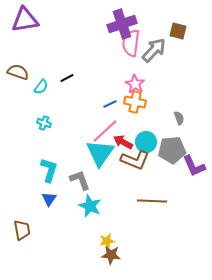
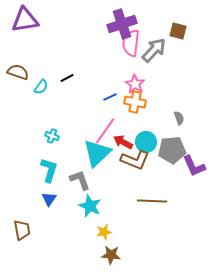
blue line: moved 7 px up
cyan cross: moved 8 px right, 13 px down
pink line: rotated 12 degrees counterclockwise
cyan triangle: moved 3 px left; rotated 12 degrees clockwise
yellow star: moved 3 px left, 9 px up
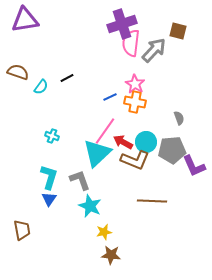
cyan L-shape: moved 7 px down
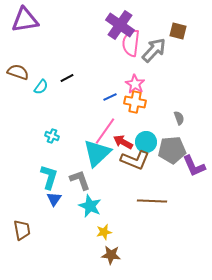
purple cross: moved 2 px left, 1 px down; rotated 36 degrees counterclockwise
blue triangle: moved 5 px right
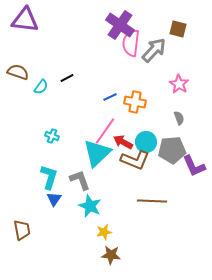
purple triangle: rotated 16 degrees clockwise
brown square: moved 2 px up
pink star: moved 44 px right
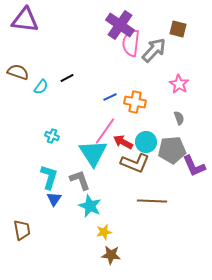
cyan triangle: moved 4 px left; rotated 20 degrees counterclockwise
brown L-shape: moved 3 px down
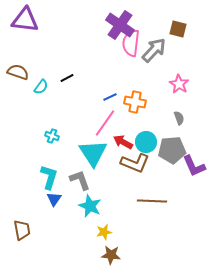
pink line: moved 8 px up
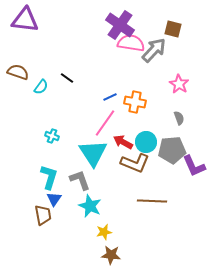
brown square: moved 5 px left
pink semicircle: rotated 92 degrees clockwise
black line: rotated 64 degrees clockwise
brown trapezoid: moved 21 px right, 15 px up
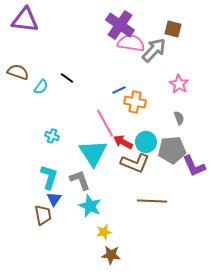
blue line: moved 9 px right, 7 px up
pink line: rotated 64 degrees counterclockwise
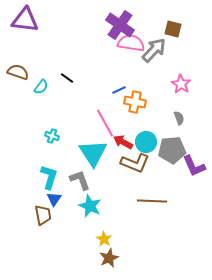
pink star: moved 2 px right
yellow star: moved 7 px down; rotated 28 degrees counterclockwise
brown star: moved 2 px left, 3 px down; rotated 30 degrees counterclockwise
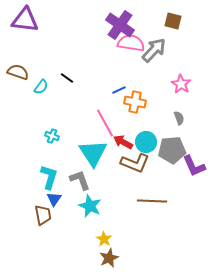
brown square: moved 8 px up
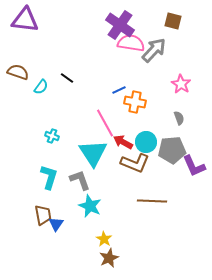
blue triangle: moved 2 px right, 25 px down
